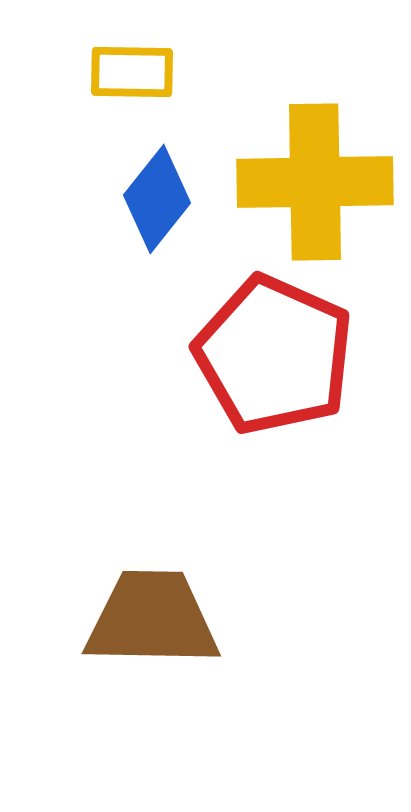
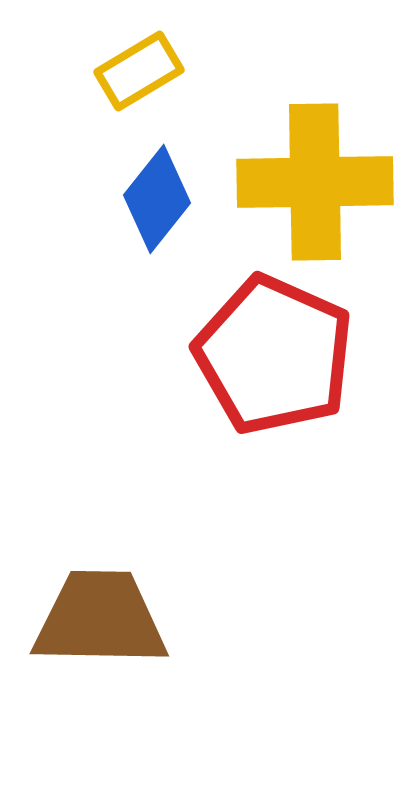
yellow rectangle: moved 7 px right, 1 px up; rotated 32 degrees counterclockwise
brown trapezoid: moved 52 px left
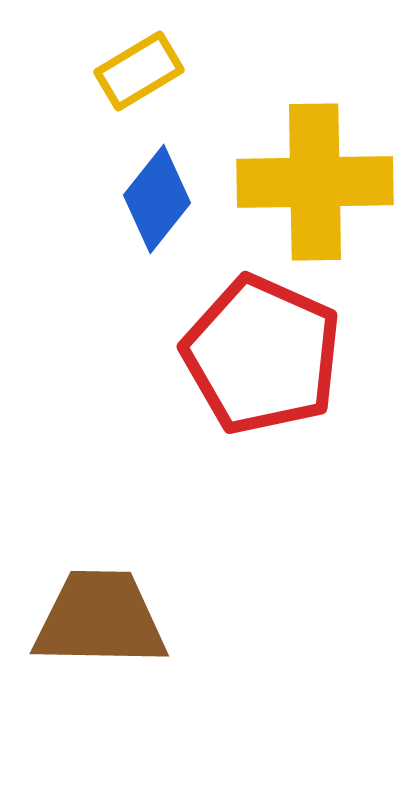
red pentagon: moved 12 px left
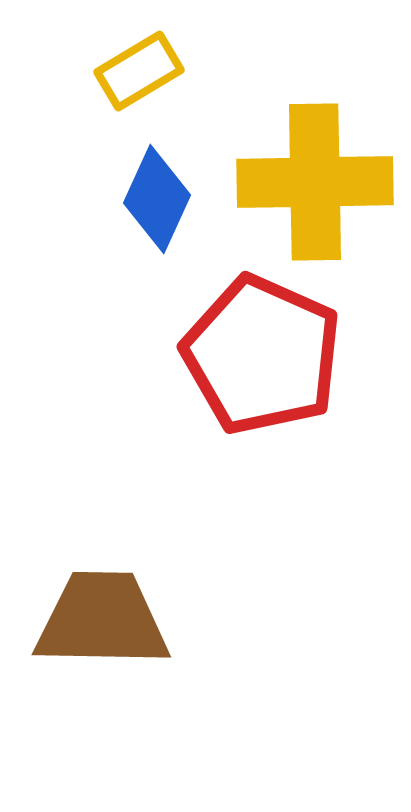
blue diamond: rotated 14 degrees counterclockwise
brown trapezoid: moved 2 px right, 1 px down
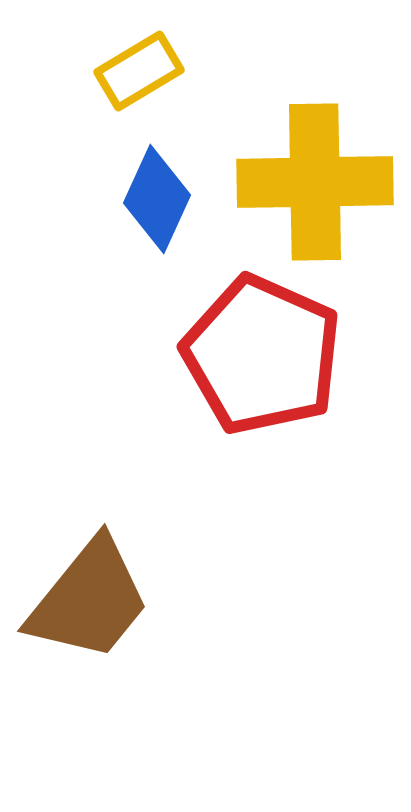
brown trapezoid: moved 13 px left, 20 px up; rotated 128 degrees clockwise
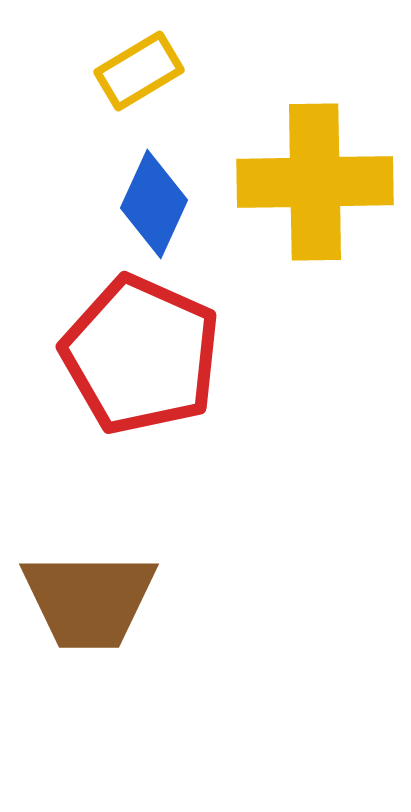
blue diamond: moved 3 px left, 5 px down
red pentagon: moved 121 px left
brown trapezoid: rotated 51 degrees clockwise
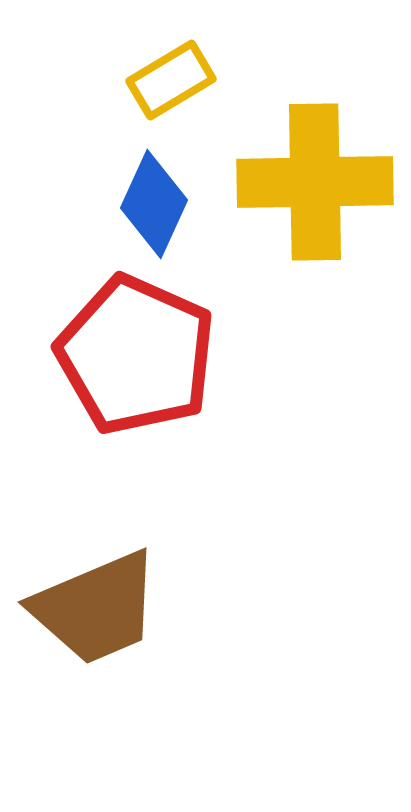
yellow rectangle: moved 32 px right, 9 px down
red pentagon: moved 5 px left
brown trapezoid: moved 7 px right, 8 px down; rotated 23 degrees counterclockwise
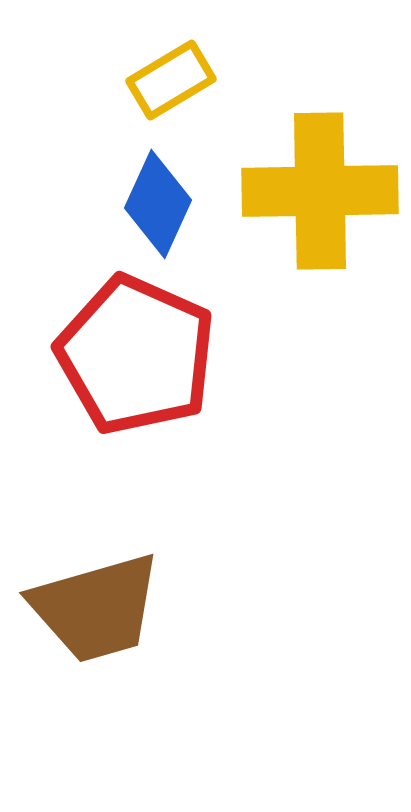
yellow cross: moved 5 px right, 9 px down
blue diamond: moved 4 px right
brown trapezoid: rotated 7 degrees clockwise
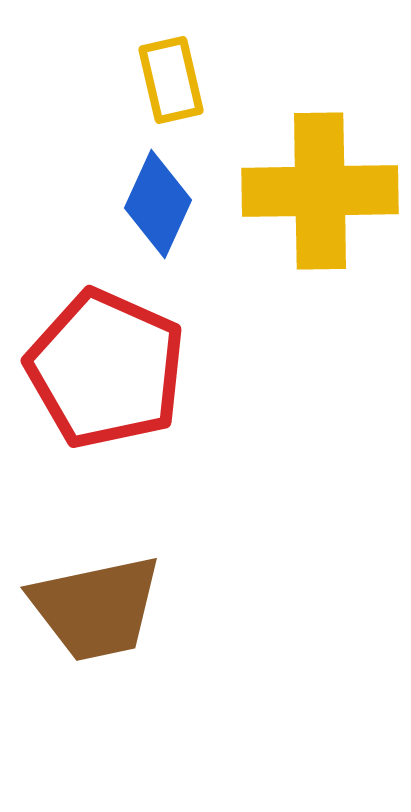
yellow rectangle: rotated 72 degrees counterclockwise
red pentagon: moved 30 px left, 14 px down
brown trapezoid: rotated 4 degrees clockwise
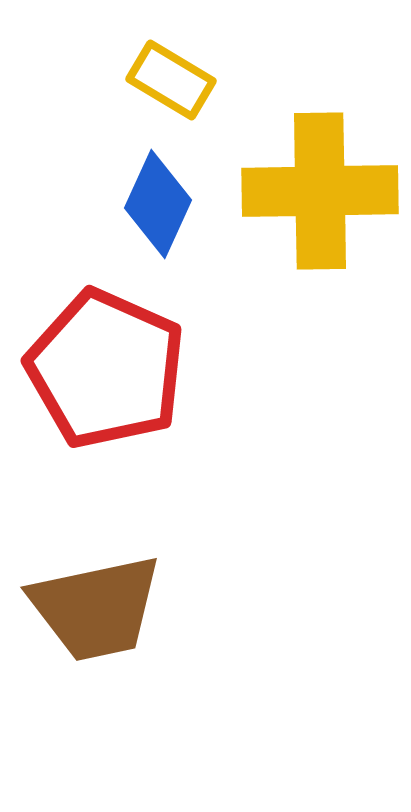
yellow rectangle: rotated 46 degrees counterclockwise
